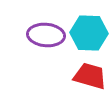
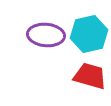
cyan hexagon: moved 1 px down; rotated 15 degrees counterclockwise
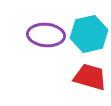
red trapezoid: moved 1 px down
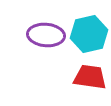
red trapezoid: rotated 8 degrees counterclockwise
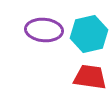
purple ellipse: moved 2 px left, 5 px up
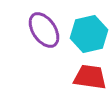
purple ellipse: rotated 51 degrees clockwise
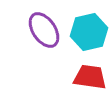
cyan hexagon: moved 2 px up
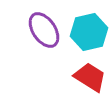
red trapezoid: rotated 24 degrees clockwise
